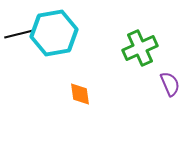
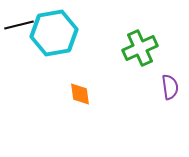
black line: moved 9 px up
purple semicircle: moved 3 px down; rotated 15 degrees clockwise
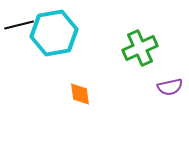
purple semicircle: rotated 85 degrees clockwise
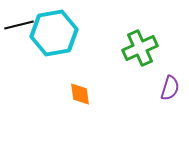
purple semicircle: moved 1 px down; rotated 60 degrees counterclockwise
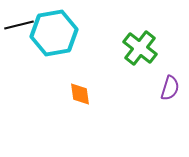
green cross: rotated 28 degrees counterclockwise
